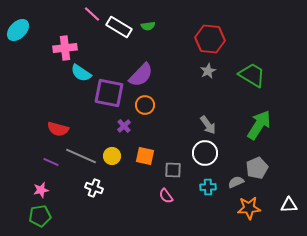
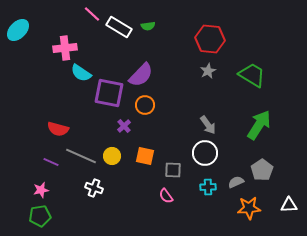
gray pentagon: moved 5 px right, 2 px down; rotated 10 degrees counterclockwise
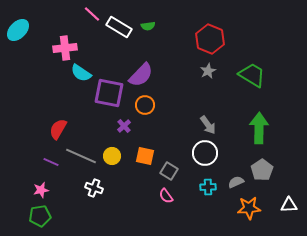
red hexagon: rotated 16 degrees clockwise
green arrow: moved 3 px down; rotated 32 degrees counterclockwise
red semicircle: rotated 105 degrees clockwise
gray square: moved 4 px left, 1 px down; rotated 30 degrees clockwise
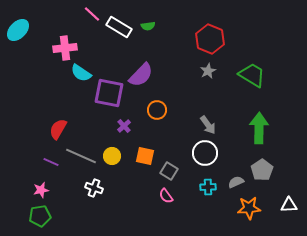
orange circle: moved 12 px right, 5 px down
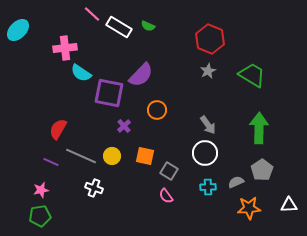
green semicircle: rotated 32 degrees clockwise
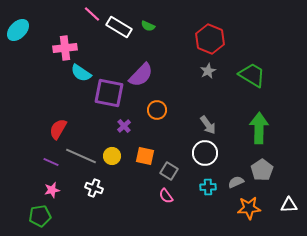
pink star: moved 11 px right
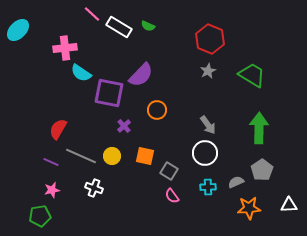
pink semicircle: moved 6 px right
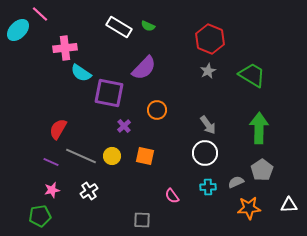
pink line: moved 52 px left
purple semicircle: moved 3 px right, 7 px up
gray square: moved 27 px left, 49 px down; rotated 30 degrees counterclockwise
white cross: moved 5 px left, 3 px down; rotated 36 degrees clockwise
